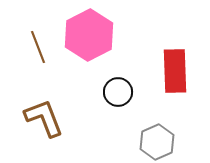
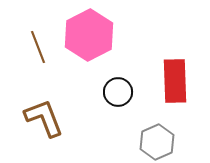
red rectangle: moved 10 px down
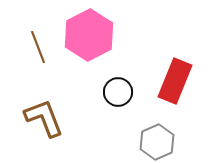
red rectangle: rotated 24 degrees clockwise
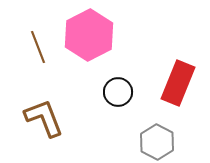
red rectangle: moved 3 px right, 2 px down
gray hexagon: rotated 8 degrees counterclockwise
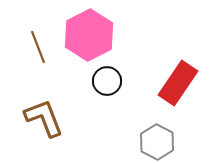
red rectangle: rotated 12 degrees clockwise
black circle: moved 11 px left, 11 px up
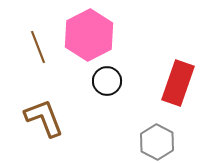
red rectangle: rotated 15 degrees counterclockwise
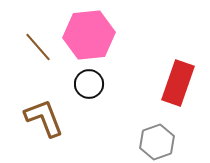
pink hexagon: rotated 21 degrees clockwise
brown line: rotated 20 degrees counterclockwise
black circle: moved 18 px left, 3 px down
gray hexagon: rotated 12 degrees clockwise
